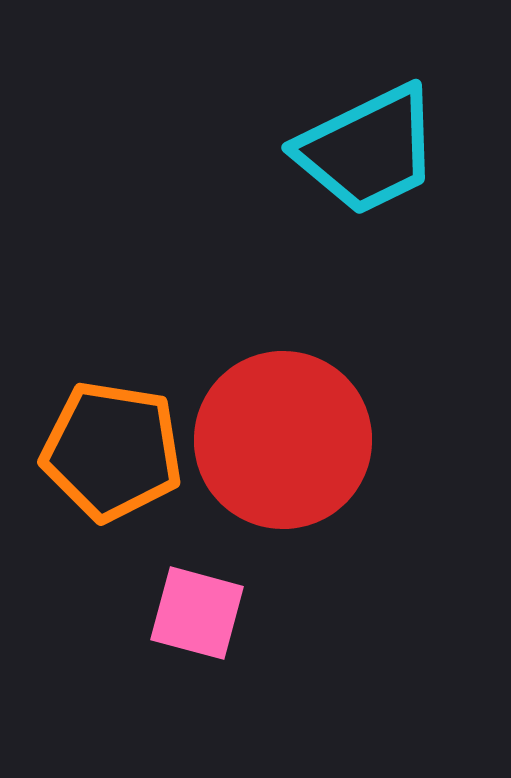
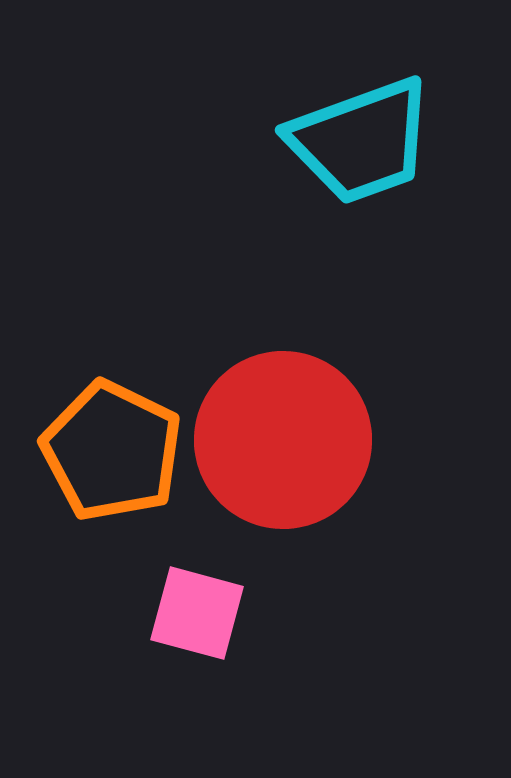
cyan trapezoid: moved 7 px left, 9 px up; rotated 6 degrees clockwise
orange pentagon: rotated 17 degrees clockwise
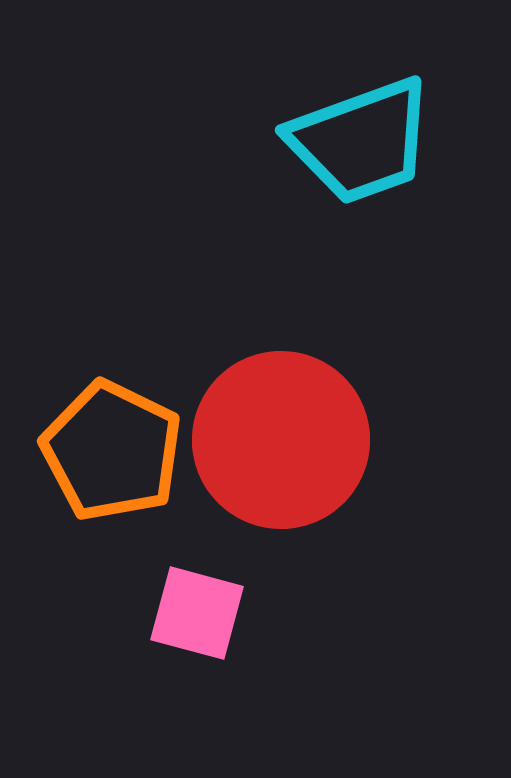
red circle: moved 2 px left
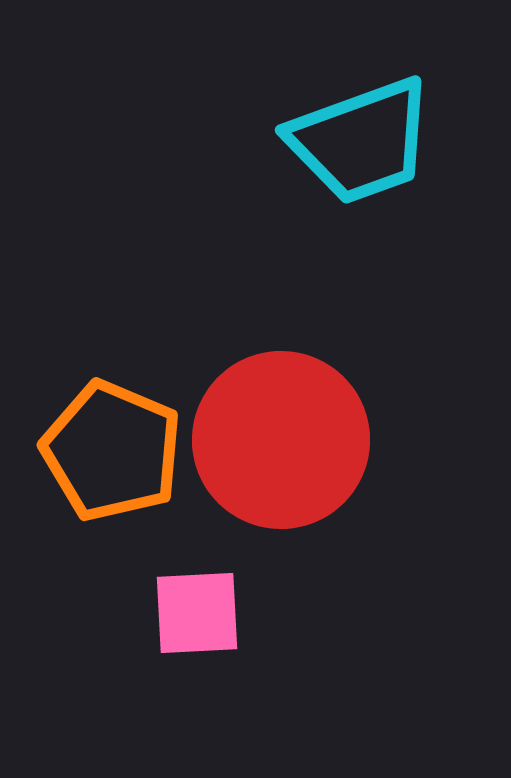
orange pentagon: rotated 3 degrees counterclockwise
pink square: rotated 18 degrees counterclockwise
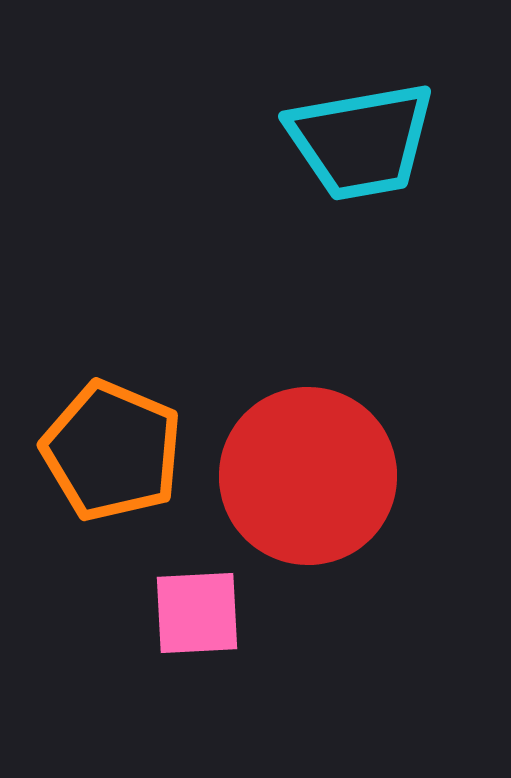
cyan trapezoid: rotated 10 degrees clockwise
red circle: moved 27 px right, 36 px down
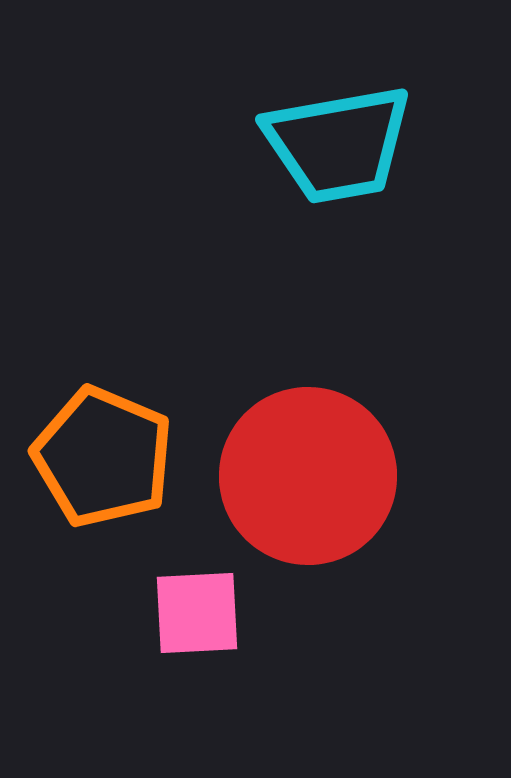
cyan trapezoid: moved 23 px left, 3 px down
orange pentagon: moved 9 px left, 6 px down
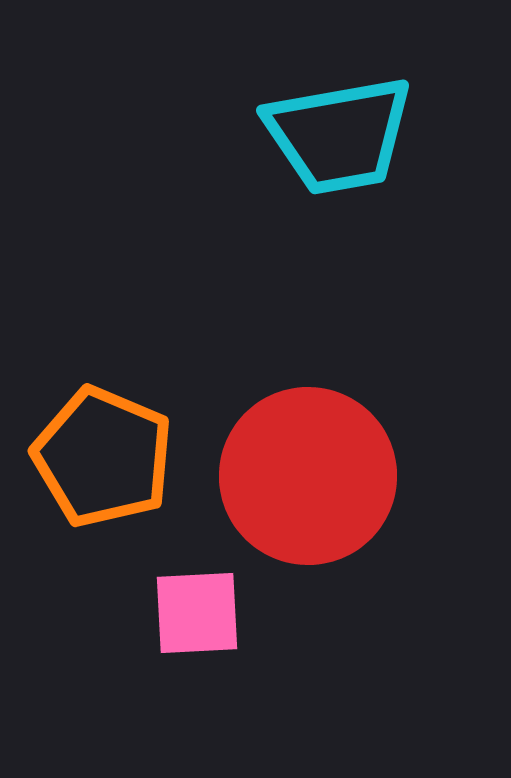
cyan trapezoid: moved 1 px right, 9 px up
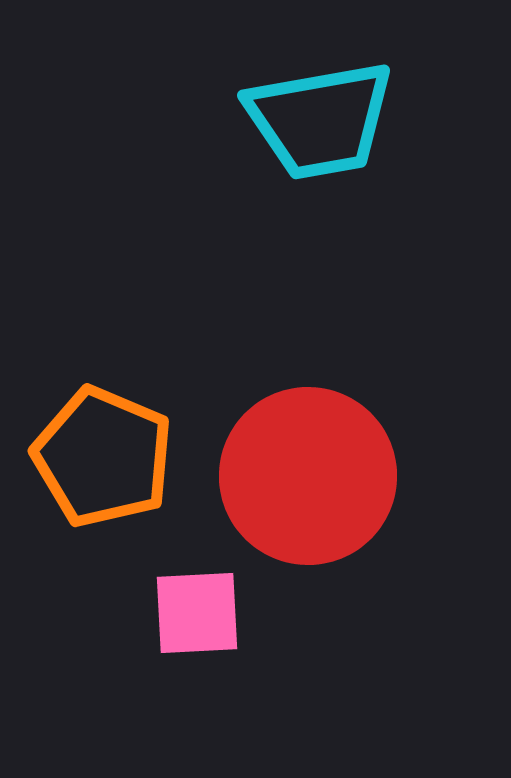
cyan trapezoid: moved 19 px left, 15 px up
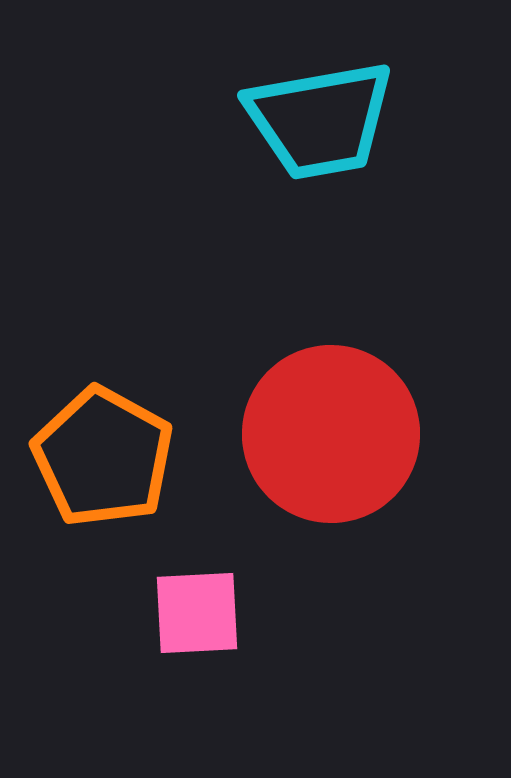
orange pentagon: rotated 6 degrees clockwise
red circle: moved 23 px right, 42 px up
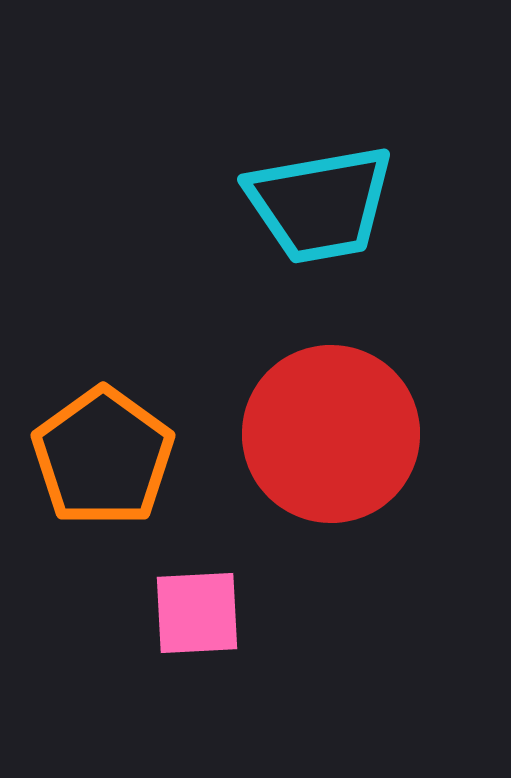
cyan trapezoid: moved 84 px down
orange pentagon: rotated 7 degrees clockwise
